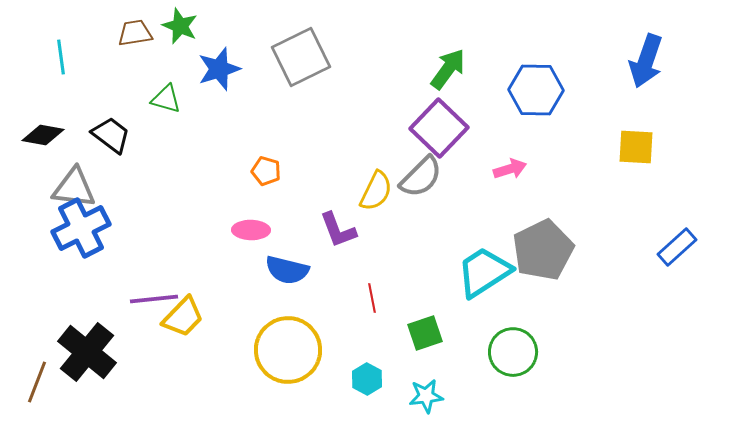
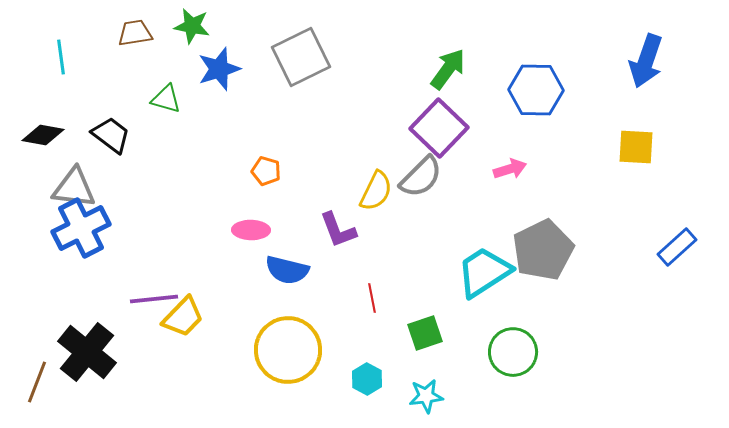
green star: moved 12 px right; rotated 12 degrees counterclockwise
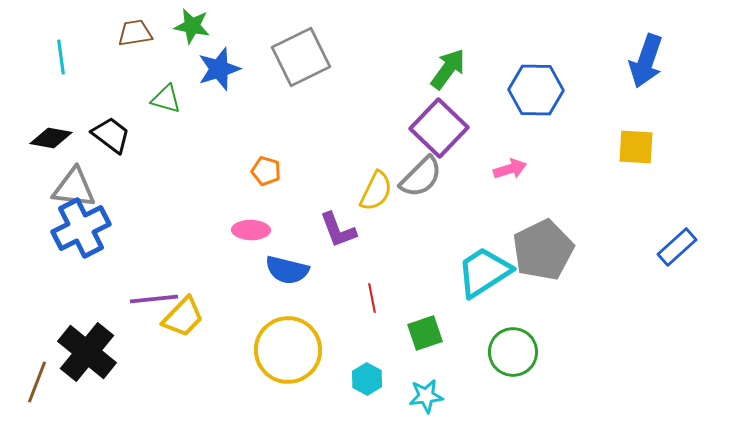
black diamond: moved 8 px right, 3 px down
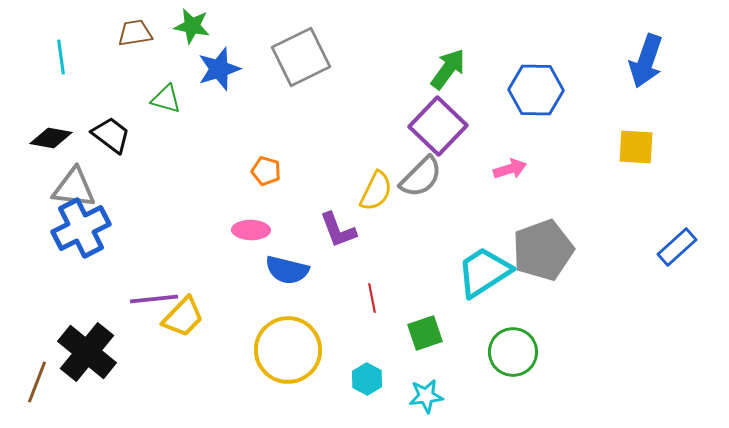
purple square: moved 1 px left, 2 px up
gray pentagon: rotated 6 degrees clockwise
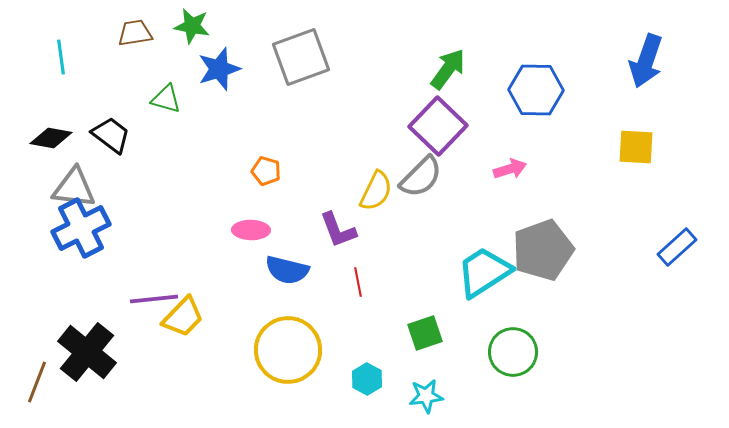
gray square: rotated 6 degrees clockwise
red line: moved 14 px left, 16 px up
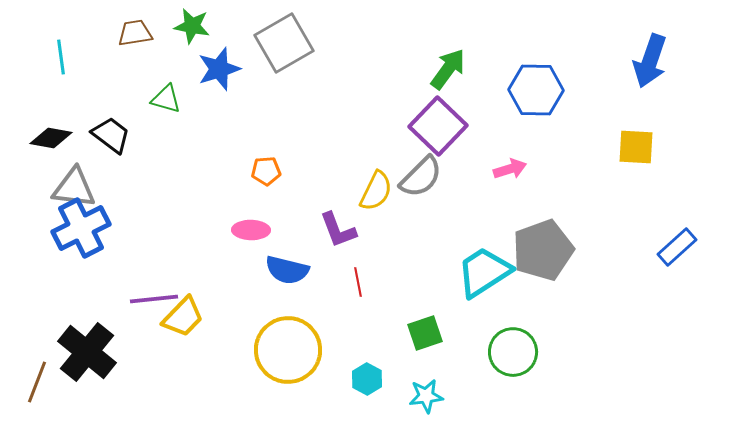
gray square: moved 17 px left, 14 px up; rotated 10 degrees counterclockwise
blue arrow: moved 4 px right
orange pentagon: rotated 20 degrees counterclockwise
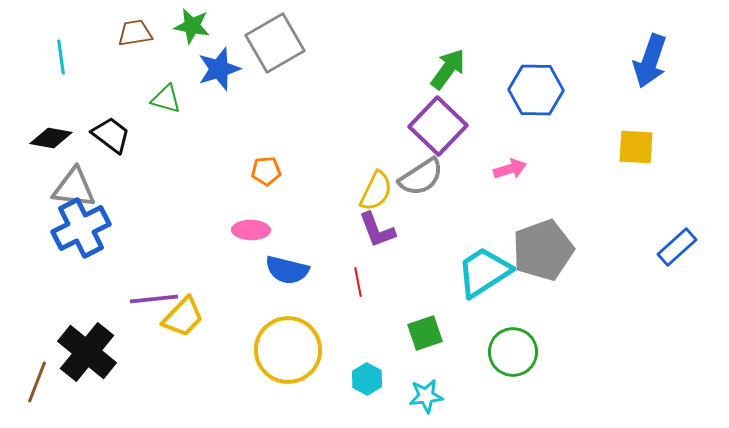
gray square: moved 9 px left
gray semicircle: rotated 12 degrees clockwise
purple L-shape: moved 39 px right
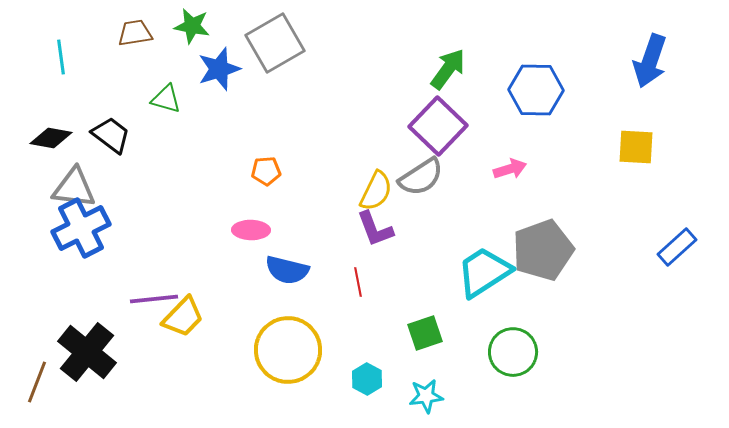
purple L-shape: moved 2 px left, 1 px up
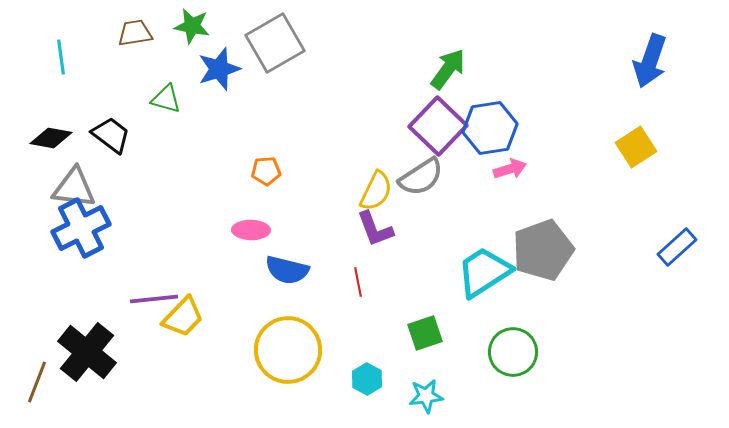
blue hexagon: moved 46 px left, 38 px down; rotated 10 degrees counterclockwise
yellow square: rotated 36 degrees counterclockwise
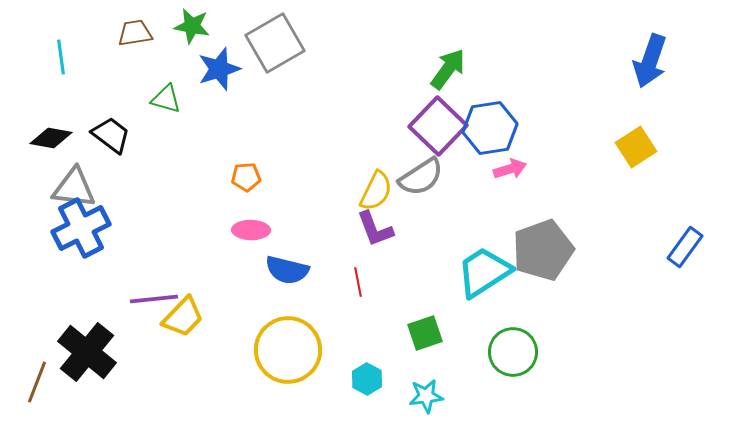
orange pentagon: moved 20 px left, 6 px down
blue rectangle: moved 8 px right; rotated 12 degrees counterclockwise
